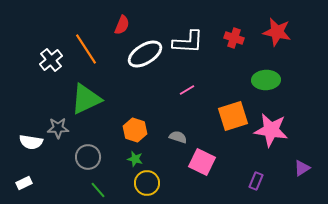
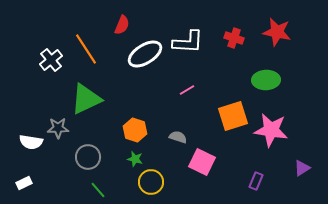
yellow circle: moved 4 px right, 1 px up
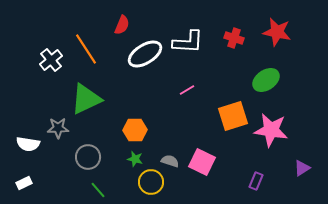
green ellipse: rotated 32 degrees counterclockwise
orange hexagon: rotated 20 degrees counterclockwise
gray semicircle: moved 8 px left, 24 px down
white semicircle: moved 3 px left, 2 px down
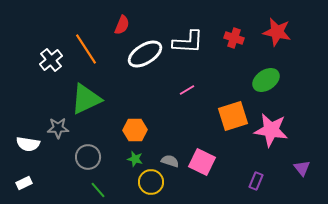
purple triangle: rotated 36 degrees counterclockwise
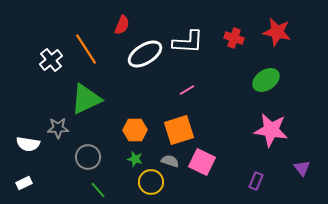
orange square: moved 54 px left, 14 px down
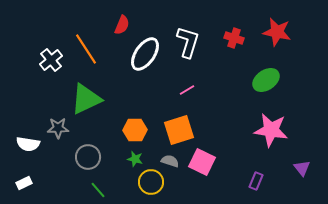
white L-shape: rotated 76 degrees counterclockwise
white ellipse: rotated 24 degrees counterclockwise
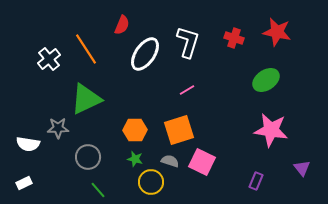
white cross: moved 2 px left, 1 px up
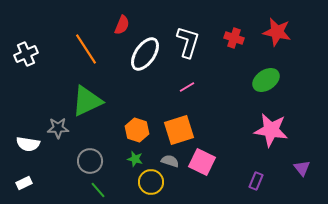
white cross: moved 23 px left, 5 px up; rotated 15 degrees clockwise
pink line: moved 3 px up
green triangle: moved 1 px right, 2 px down
orange hexagon: moved 2 px right; rotated 20 degrees clockwise
gray circle: moved 2 px right, 4 px down
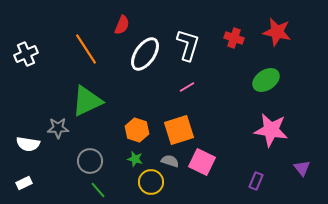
white L-shape: moved 3 px down
